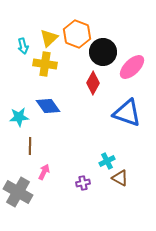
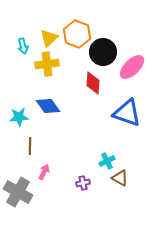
yellow cross: moved 2 px right; rotated 15 degrees counterclockwise
red diamond: rotated 25 degrees counterclockwise
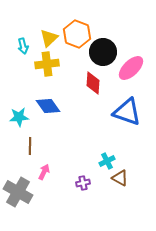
pink ellipse: moved 1 px left, 1 px down
blue triangle: moved 1 px up
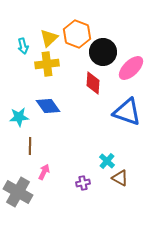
cyan cross: rotated 21 degrees counterclockwise
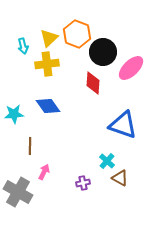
blue triangle: moved 4 px left, 13 px down
cyan star: moved 5 px left, 3 px up
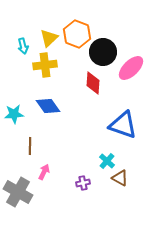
yellow cross: moved 2 px left, 1 px down
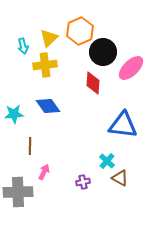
orange hexagon: moved 3 px right, 3 px up; rotated 16 degrees clockwise
blue triangle: rotated 12 degrees counterclockwise
purple cross: moved 1 px up
gray cross: rotated 32 degrees counterclockwise
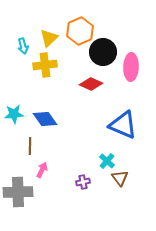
pink ellipse: moved 1 px up; rotated 44 degrees counterclockwise
red diamond: moved 2 px left, 1 px down; rotated 70 degrees counterclockwise
blue diamond: moved 3 px left, 13 px down
blue triangle: rotated 16 degrees clockwise
pink arrow: moved 2 px left, 2 px up
brown triangle: rotated 24 degrees clockwise
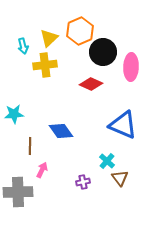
blue diamond: moved 16 px right, 12 px down
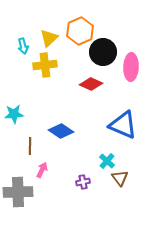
blue diamond: rotated 20 degrees counterclockwise
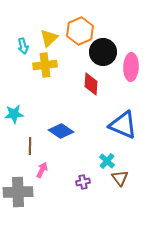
red diamond: rotated 70 degrees clockwise
